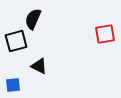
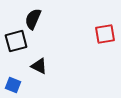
blue square: rotated 28 degrees clockwise
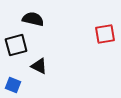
black semicircle: rotated 80 degrees clockwise
black square: moved 4 px down
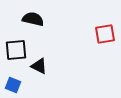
black square: moved 5 px down; rotated 10 degrees clockwise
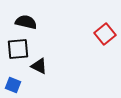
black semicircle: moved 7 px left, 3 px down
red square: rotated 30 degrees counterclockwise
black square: moved 2 px right, 1 px up
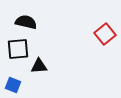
black triangle: rotated 30 degrees counterclockwise
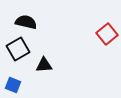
red square: moved 2 px right
black square: rotated 25 degrees counterclockwise
black triangle: moved 5 px right, 1 px up
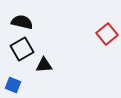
black semicircle: moved 4 px left
black square: moved 4 px right
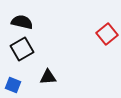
black triangle: moved 4 px right, 12 px down
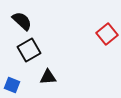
black semicircle: moved 1 px up; rotated 30 degrees clockwise
black square: moved 7 px right, 1 px down
blue square: moved 1 px left
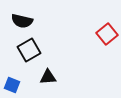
black semicircle: rotated 150 degrees clockwise
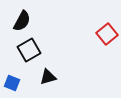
black semicircle: rotated 75 degrees counterclockwise
black triangle: rotated 12 degrees counterclockwise
blue square: moved 2 px up
